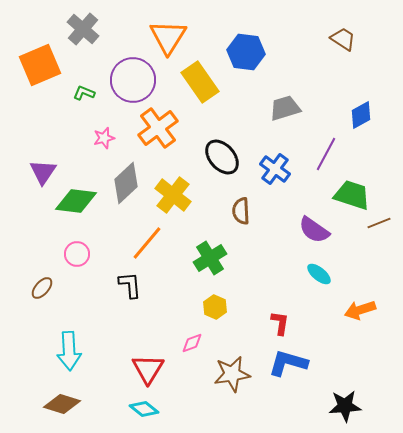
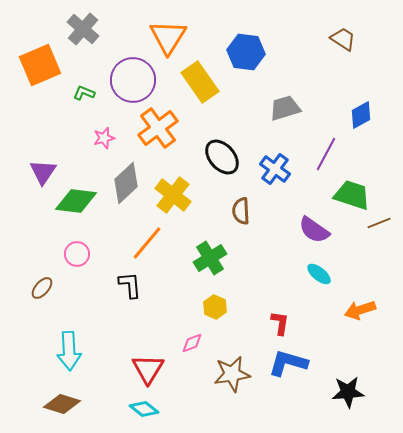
black star: moved 3 px right, 14 px up
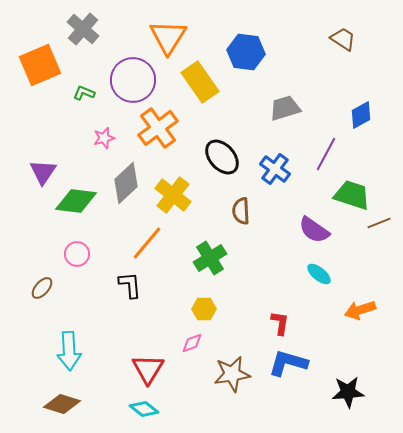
yellow hexagon: moved 11 px left, 2 px down; rotated 25 degrees counterclockwise
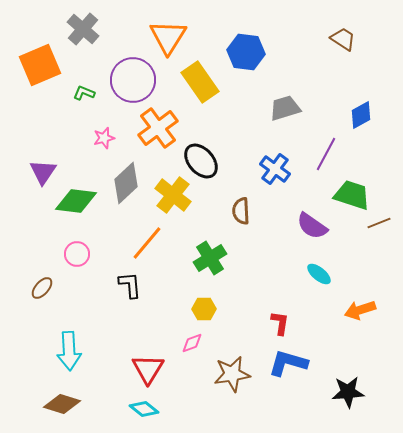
black ellipse: moved 21 px left, 4 px down
purple semicircle: moved 2 px left, 4 px up
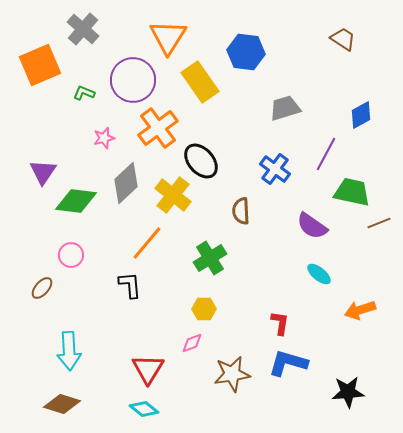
green trapezoid: moved 3 px up; rotated 6 degrees counterclockwise
pink circle: moved 6 px left, 1 px down
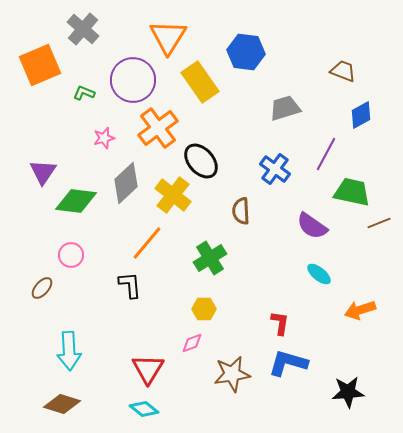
brown trapezoid: moved 32 px down; rotated 12 degrees counterclockwise
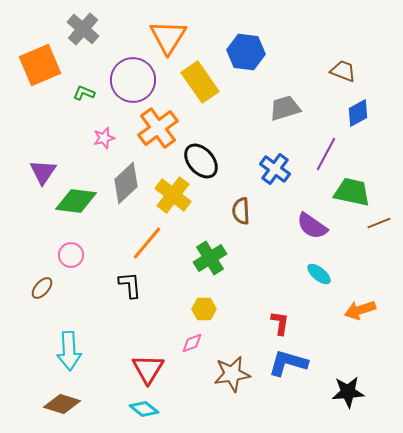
blue diamond: moved 3 px left, 2 px up
